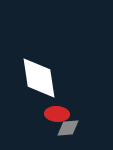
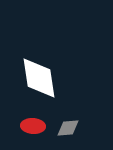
red ellipse: moved 24 px left, 12 px down
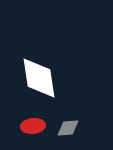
red ellipse: rotated 10 degrees counterclockwise
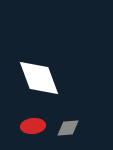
white diamond: rotated 12 degrees counterclockwise
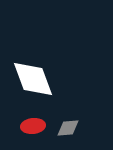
white diamond: moved 6 px left, 1 px down
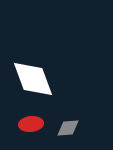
red ellipse: moved 2 px left, 2 px up
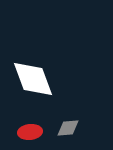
red ellipse: moved 1 px left, 8 px down
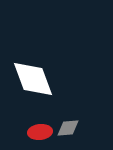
red ellipse: moved 10 px right
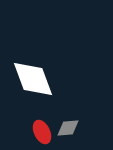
red ellipse: moved 2 px right; rotated 70 degrees clockwise
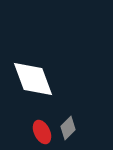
gray diamond: rotated 40 degrees counterclockwise
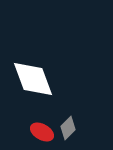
red ellipse: rotated 35 degrees counterclockwise
